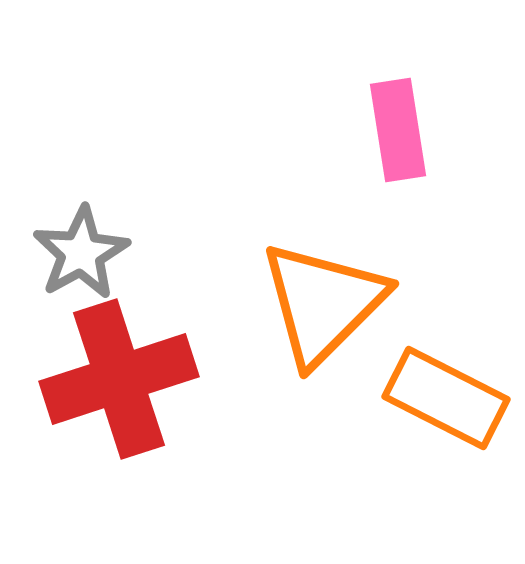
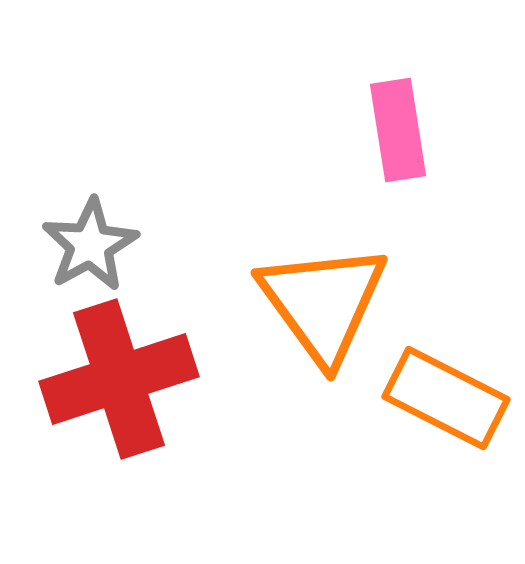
gray star: moved 9 px right, 8 px up
orange triangle: rotated 21 degrees counterclockwise
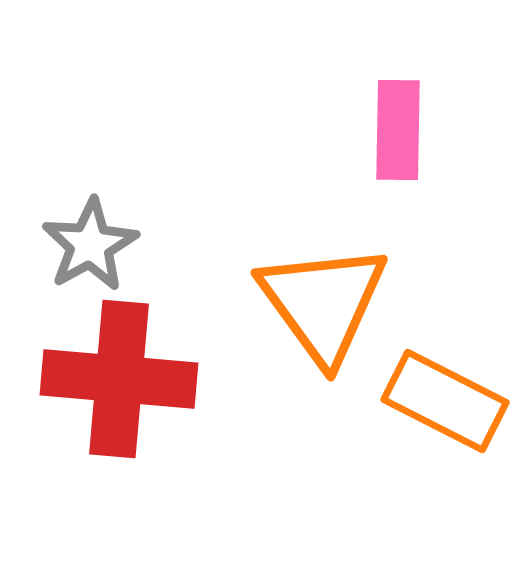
pink rectangle: rotated 10 degrees clockwise
red cross: rotated 23 degrees clockwise
orange rectangle: moved 1 px left, 3 px down
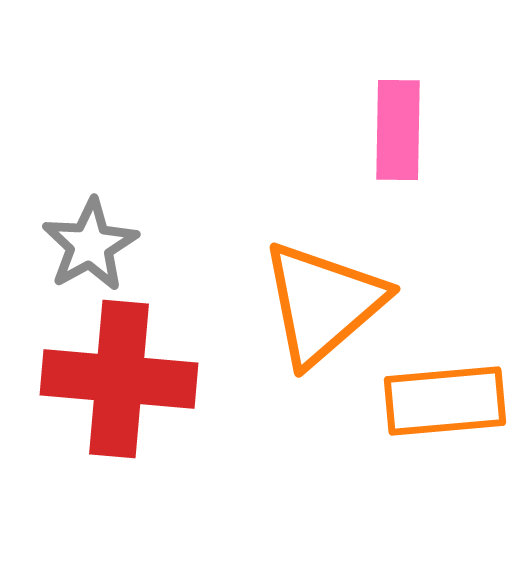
orange triangle: rotated 25 degrees clockwise
orange rectangle: rotated 32 degrees counterclockwise
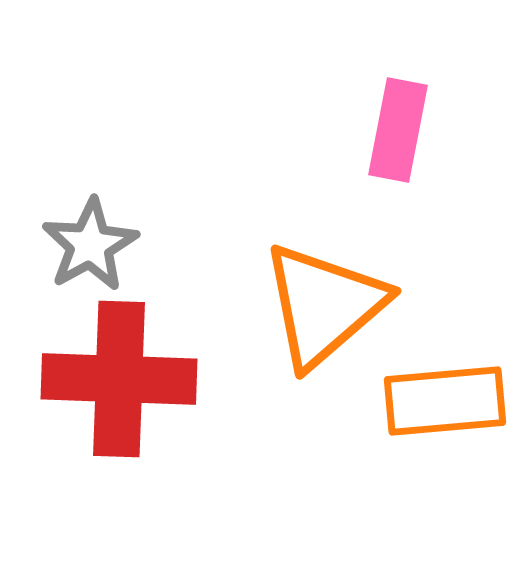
pink rectangle: rotated 10 degrees clockwise
orange triangle: moved 1 px right, 2 px down
red cross: rotated 3 degrees counterclockwise
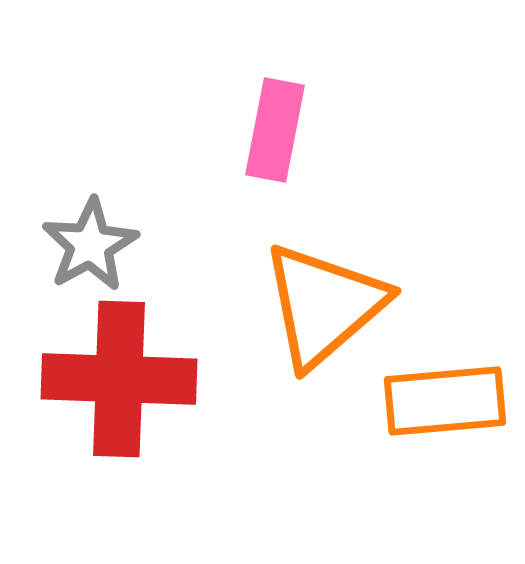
pink rectangle: moved 123 px left
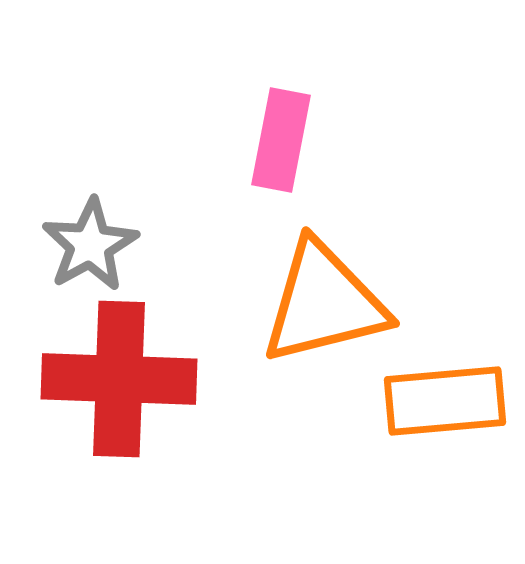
pink rectangle: moved 6 px right, 10 px down
orange triangle: moved 2 px up; rotated 27 degrees clockwise
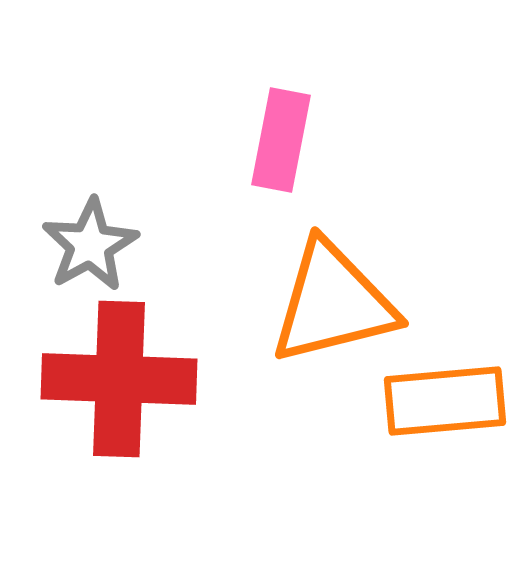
orange triangle: moved 9 px right
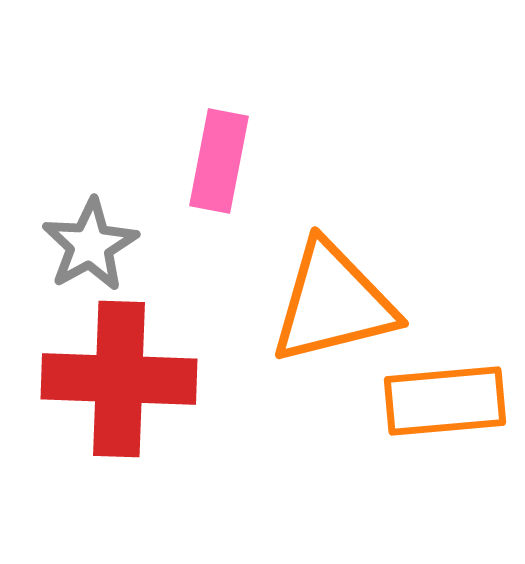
pink rectangle: moved 62 px left, 21 px down
